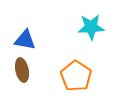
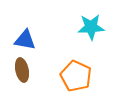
orange pentagon: rotated 8 degrees counterclockwise
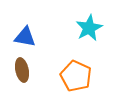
cyan star: moved 2 px left, 1 px down; rotated 24 degrees counterclockwise
blue triangle: moved 3 px up
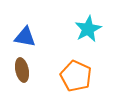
cyan star: moved 1 px left, 1 px down
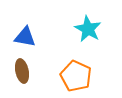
cyan star: rotated 16 degrees counterclockwise
brown ellipse: moved 1 px down
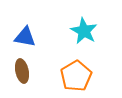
cyan star: moved 4 px left, 2 px down
orange pentagon: rotated 16 degrees clockwise
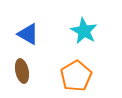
blue triangle: moved 3 px right, 3 px up; rotated 20 degrees clockwise
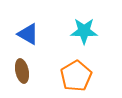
cyan star: rotated 28 degrees counterclockwise
